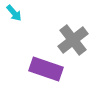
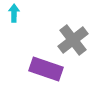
cyan arrow: rotated 138 degrees counterclockwise
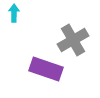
gray cross: rotated 8 degrees clockwise
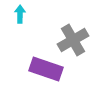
cyan arrow: moved 6 px right, 1 px down
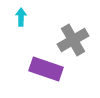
cyan arrow: moved 1 px right, 3 px down
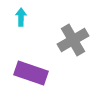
purple rectangle: moved 15 px left, 4 px down
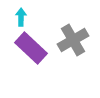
purple rectangle: moved 25 px up; rotated 24 degrees clockwise
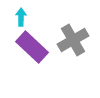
purple rectangle: moved 1 px right, 1 px up
